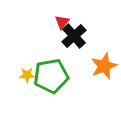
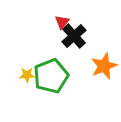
green pentagon: rotated 12 degrees counterclockwise
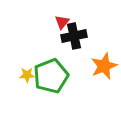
black cross: rotated 30 degrees clockwise
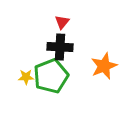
black cross: moved 14 px left, 11 px down; rotated 15 degrees clockwise
yellow star: moved 1 px left, 2 px down
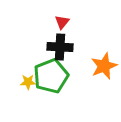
yellow star: moved 2 px right, 5 px down
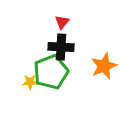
black cross: moved 1 px right
green pentagon: moved 4 px up
yellow star: moved 2 px right
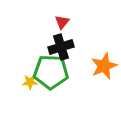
black cross: rotated 20 degrees counterclockwise
green pentagon: rotated 24 degrees clockwise
